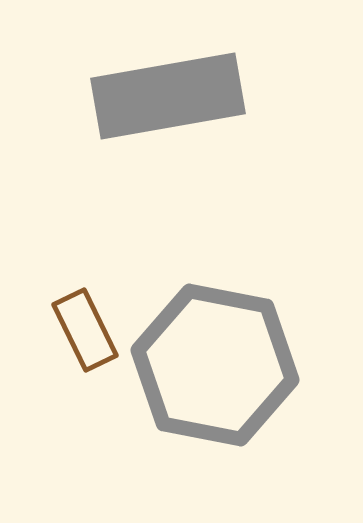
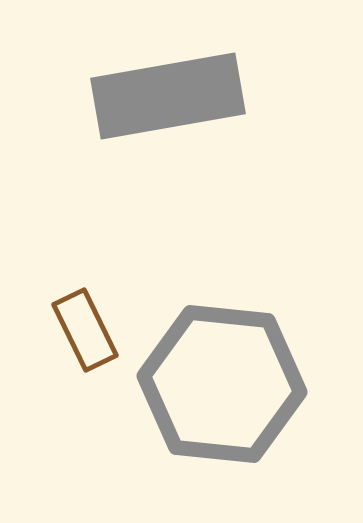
gray hexagon: moved 7 px right, 19 px down; rotated 5 degrees counterclockwise
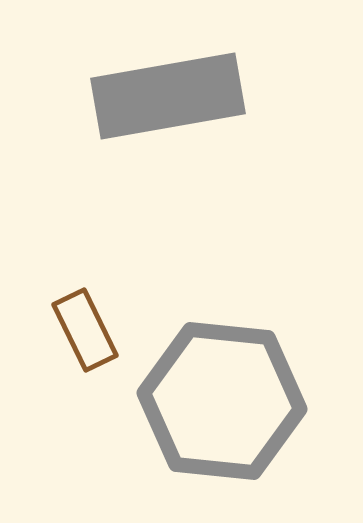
gray hexagon: moved 17 px down
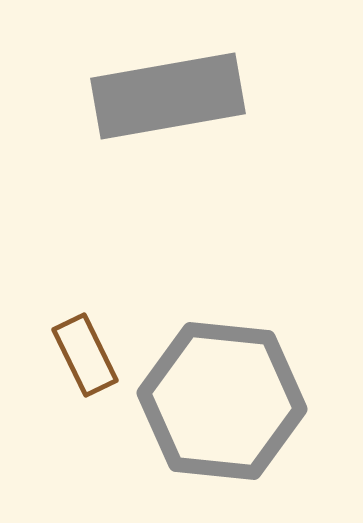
brown rectangle: moved 25 px down
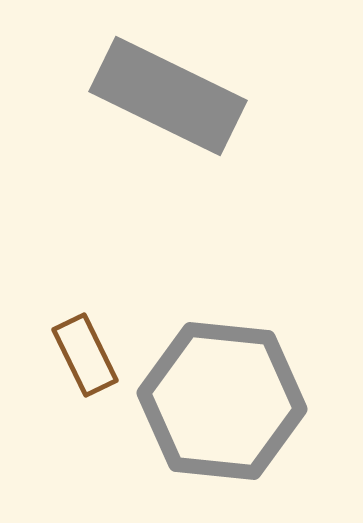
gray rectangle: rotated 36 degrees clockwise
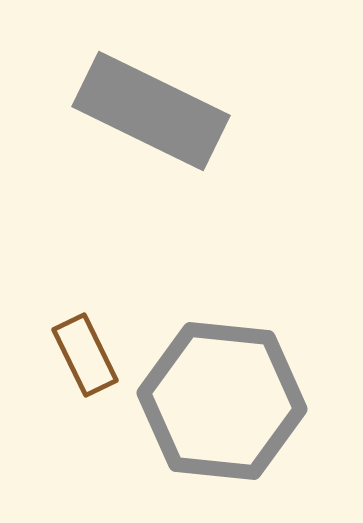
gray rectangle: moved 17 px left, 15 px down
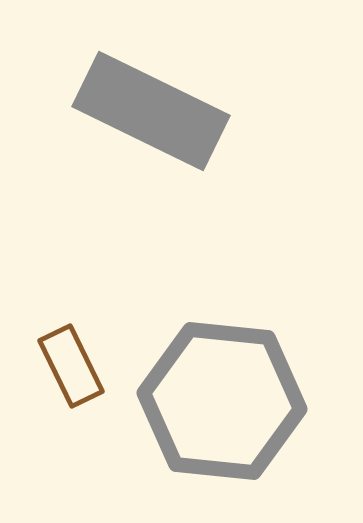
brown rectangle: moved 14 px left, 11 px down
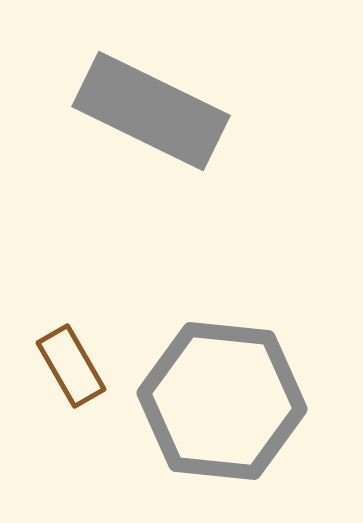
brown rectangle: rotated 4 degrees counterclockwise
